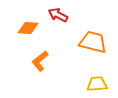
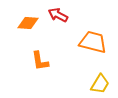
orange diamond: moved 5 px up
orange L-shape: rotated 60 degrees counterclockwise
yellow trapezoid: moved 3 px right; rotated 125 degrees clockwise
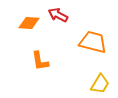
orange diamond: moved 1 px right
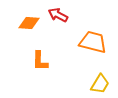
orange L-shape: rotated 10 degrees clockwise
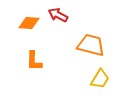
orange trapezoid: moved 2 px left, 3 px down
orange L-shape: moved 6 px left
yellow trapezoid: moved 5 px up
